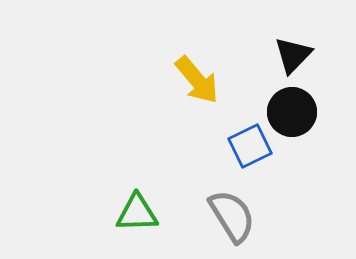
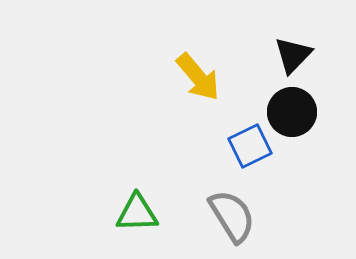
yellow arrow: moved 1 px right, 3 px up
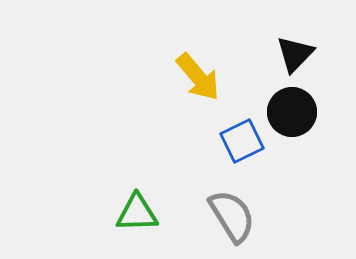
black triangle: moved 2 px right, 1 px up
blue square: moved 8 px left, 5 px up
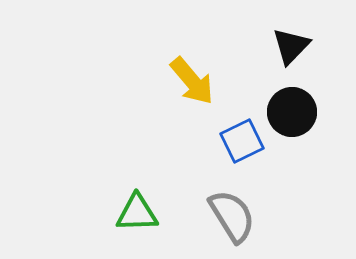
black triangle: moved 4 px left, 8 px up
yellow arrow: moved 6 px left, 4 px down
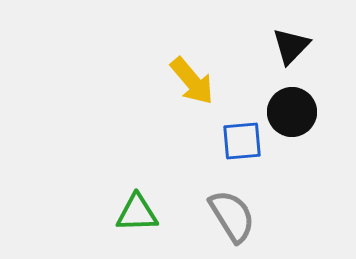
blue square: rotated 21 degrees clockwise
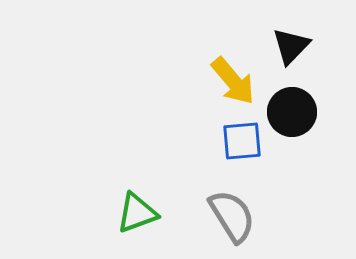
yellow arrow: moved 41 px right
green triangle: rotated 18 degrees counterclockwise
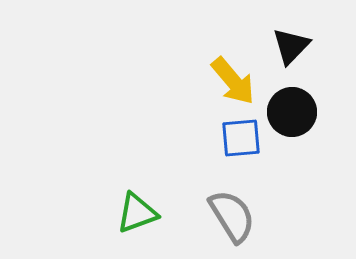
blue square: moved 1 px left, 3 px up
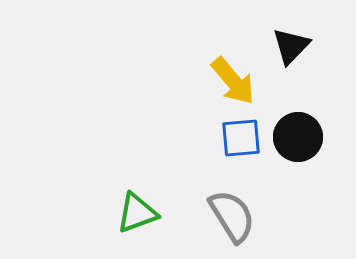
black circle: moved 6 px right, 25 px down
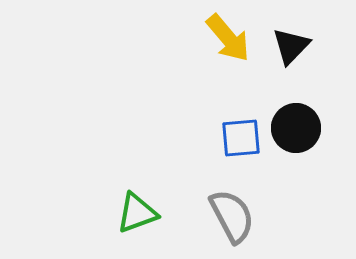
yellow arrow: moved 5 px left, 43 px up
black circle: moved 2 px left, 9 px up
gray semicircle: rotated 4 degrees clockwise
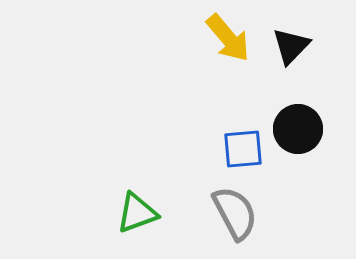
black circle: moved 2 px right, 1 px down
blue square: moved 2 px right, 11 px down
gray semicircle: moved 3 px right, 3 px up
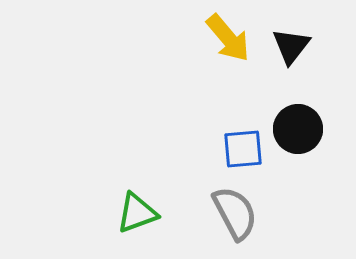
black triangle: rotated 6 degrees counterclockwise
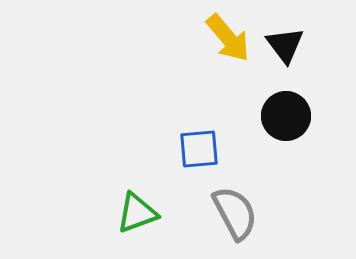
black triangle: moved 6 px left, 1 px up; rotated 15 degrees counterclockwise
black circle: moved 12 px left, 13 px up
blue square: moved 44 px left
